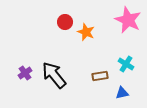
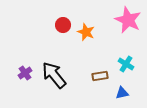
red circle: moved 2 px left, 3 px down
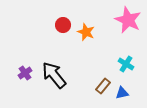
brown rectangle: moved 3 px right, 10 px down; rotated 42 degrees counterclockwise
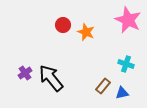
cyan cross: rotated 14 degrees counterclockwise
black arrow: moved 3 px left, 3 px down
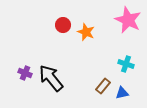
purple cross: rotated 32 degrees counterclockwise
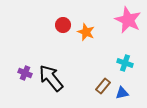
cyan cross: moved 1 px left, 1 px up
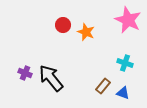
blue triangle: moved 1 px right; rotated 32 degrees clockwise
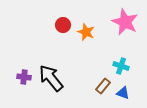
pink star: moved 3 px left, 2 px down
cyan cross: moved 4 px left, 3 px down
purple cross: moved 1 px left, 4 px down; rotated 16 degrees counterclockwise
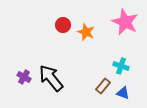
purple cross: rotated 24 degrees clockwise
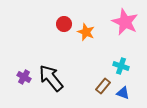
red circle: moved 1 px right, 1 px up
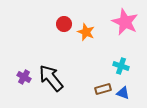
brown rectangle: moved 3 px down; rotated 35 degrees clockwise
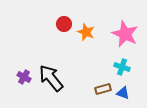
pink star: moved 12 px down
cyan cross: moved 1 px right, 1 px down
